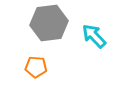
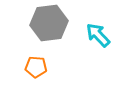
cyan arrow: moved 4 px right, 1 px up
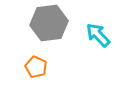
orange pentagon: rotated 20 degrees clockwise
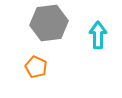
cyan arrow: rotated 44 degrees clockwise
